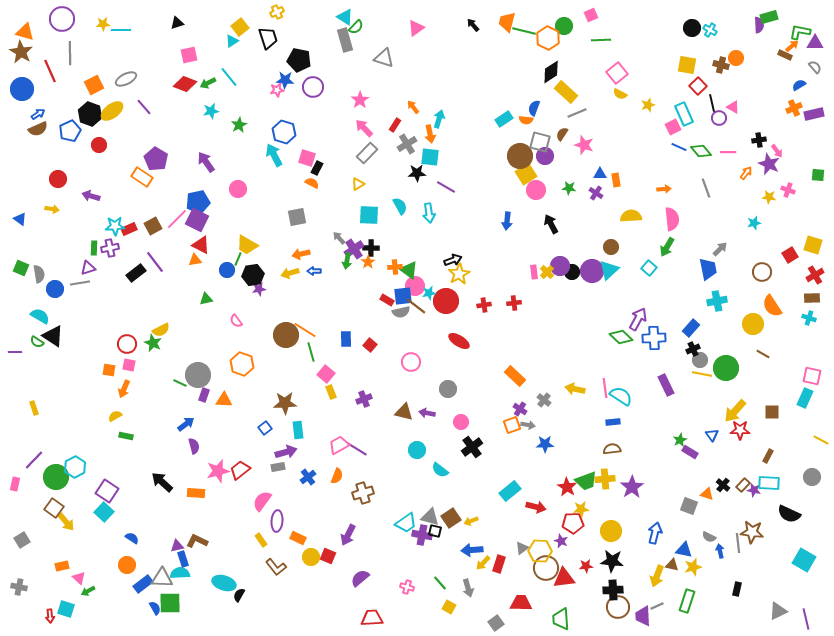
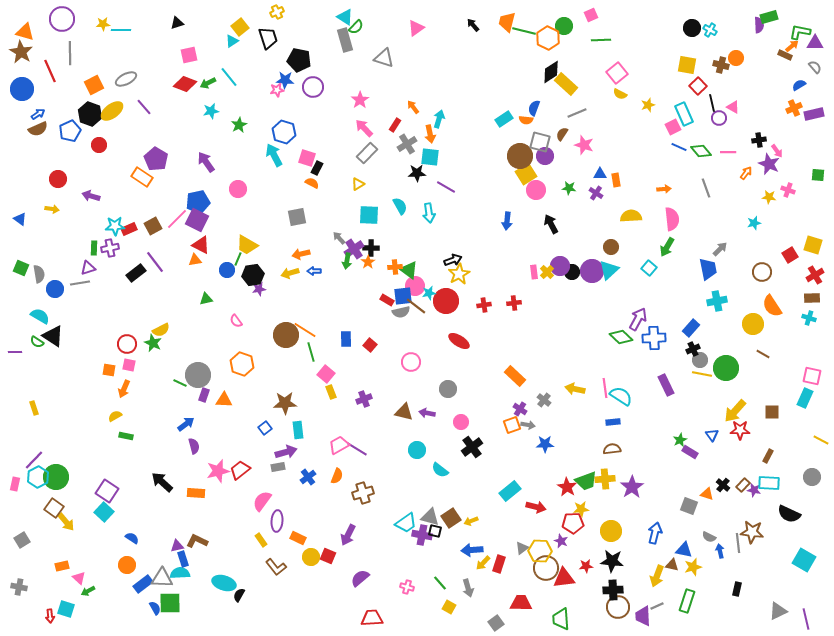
yellow rectangle at (566, 92): moved 8 px up
cyan hexagon at (75, 467): moved 37 px left, 10 px down
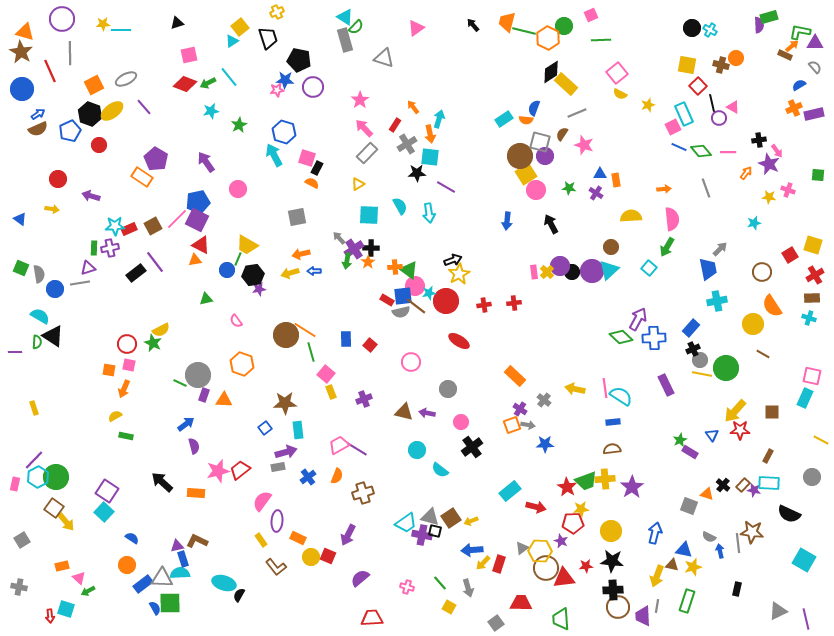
green semicircle at (37, 342): rotated 120 degrees counterclockwise
gray line at (657, 606): rotated 56 degrees counterclockwise
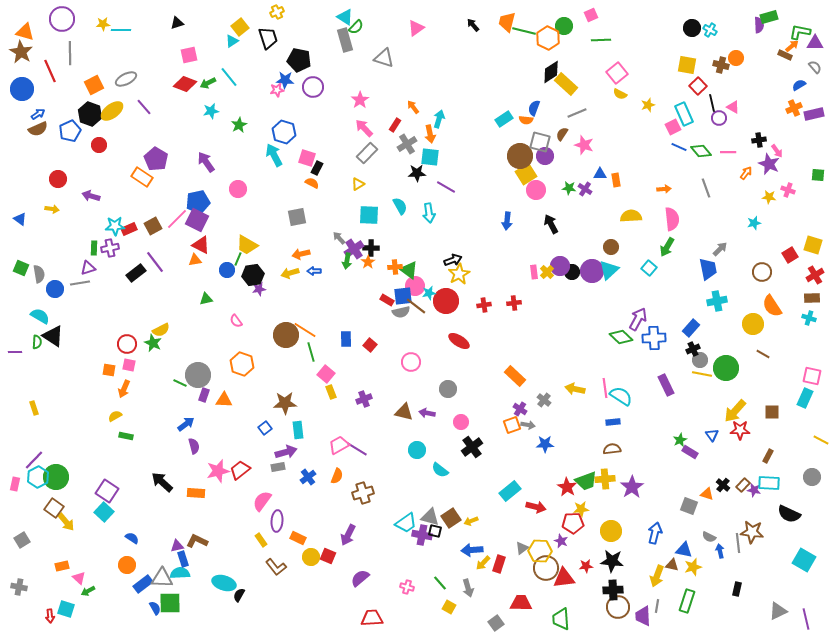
purple cross at (596, 193): moved 11 px left, 4 px up
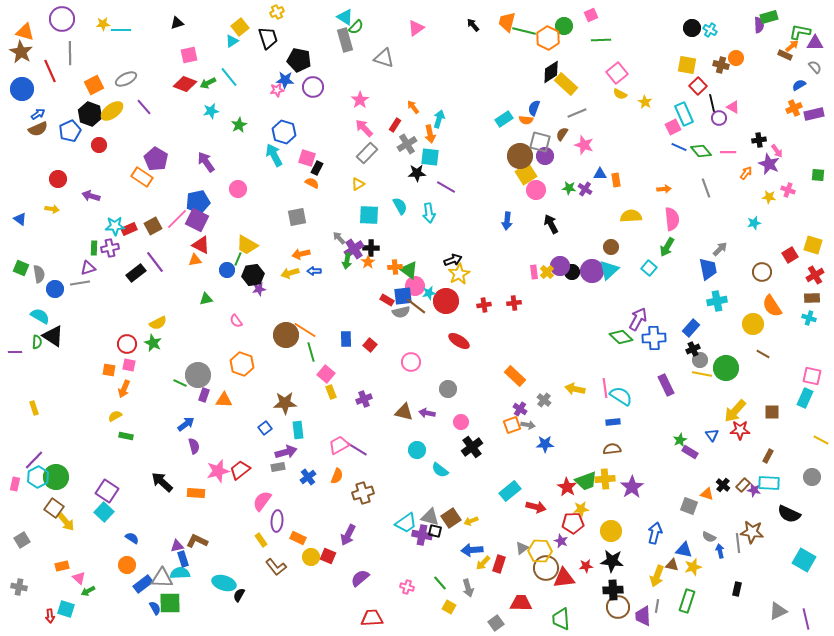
yellow star at (648, 105): moved 3 px left, 3 px up; rotated 24 degrees counterclockwise
yellow semicircle at (161, 330): moved 3 px left, 7 px up
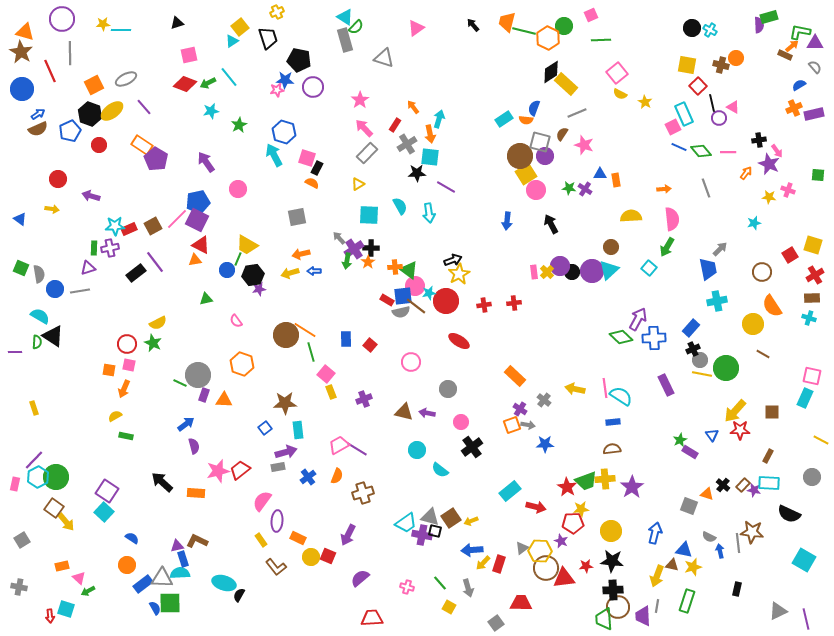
orange rectangle at (142, 177): moved 32 px up
gray line at (80, 283): moved 8 px down
green trapezoid at (561, 619): moved 43 px right
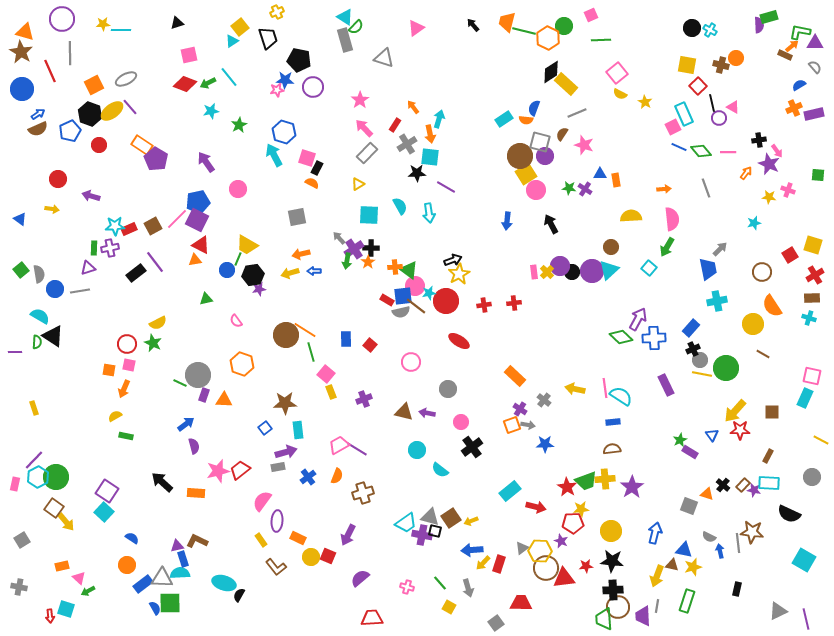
purple line at (144, 107): moved 14 px left
green square at (21, 268): moved 2 px down; rotated 28 degrees clockwise
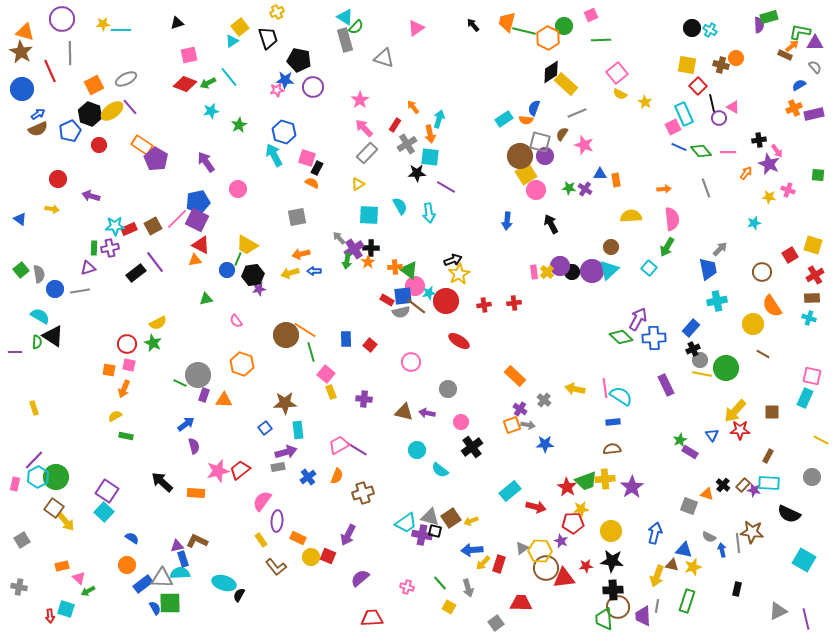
purple cross at (364, 399): rotated 28 degrees clockwise
blue arrow at (720, 551): moved 2 px right, 1 px up
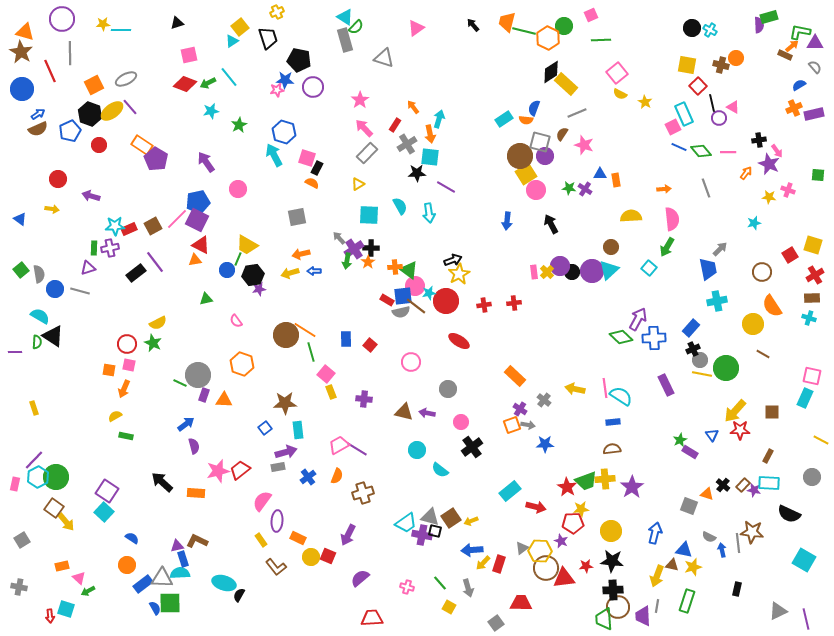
gray line at (80, 291): rotated 24 degrees clockwise
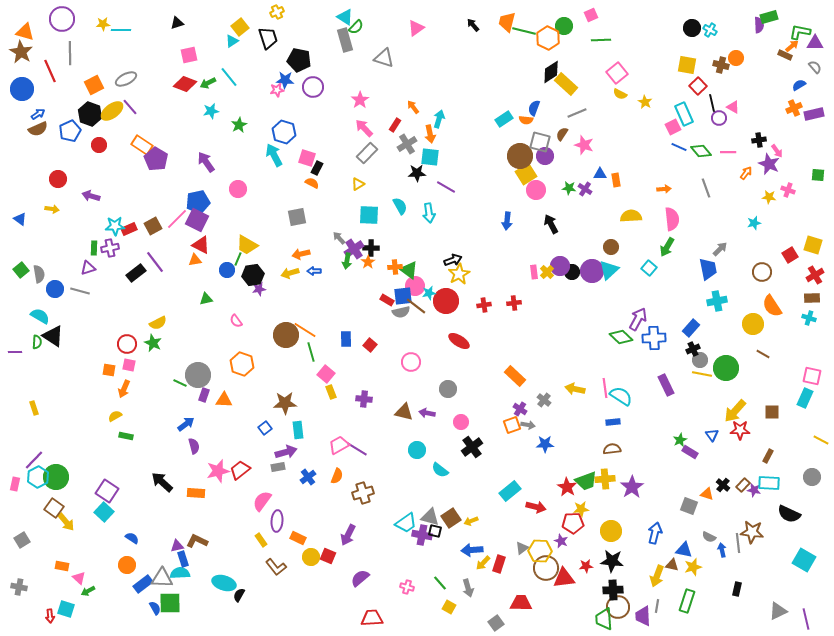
orange rectangle at (62, 566): rotated 24 degrees clockwise
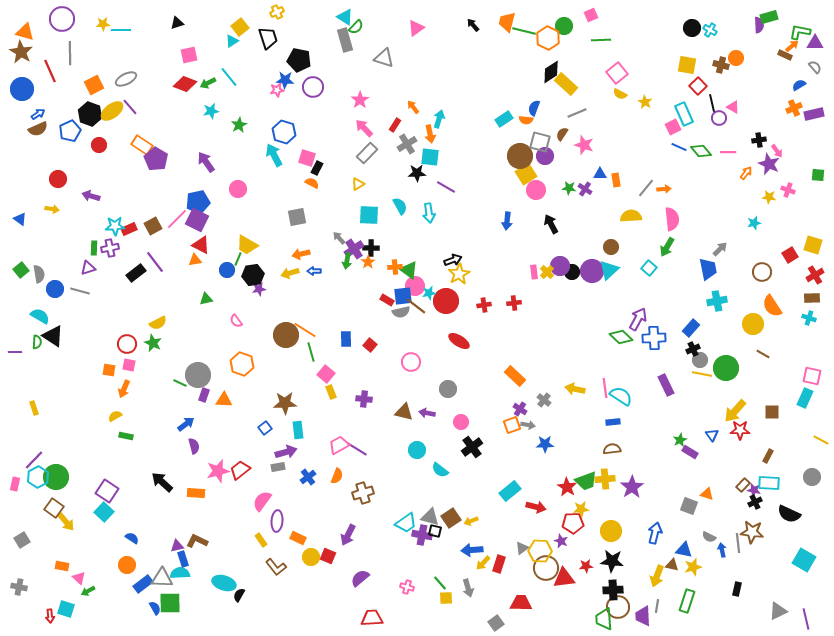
gray line at (706, 188): moved 60 px left; rotated 60 degrees clockwise
black cross at (723, 485): moved 32 px right, 17 px down; rotated 24 degrees clockwise
yellow square at (449, 607): moved 3 px left, 9 px up; rotated 32 degrees counterclockwise
